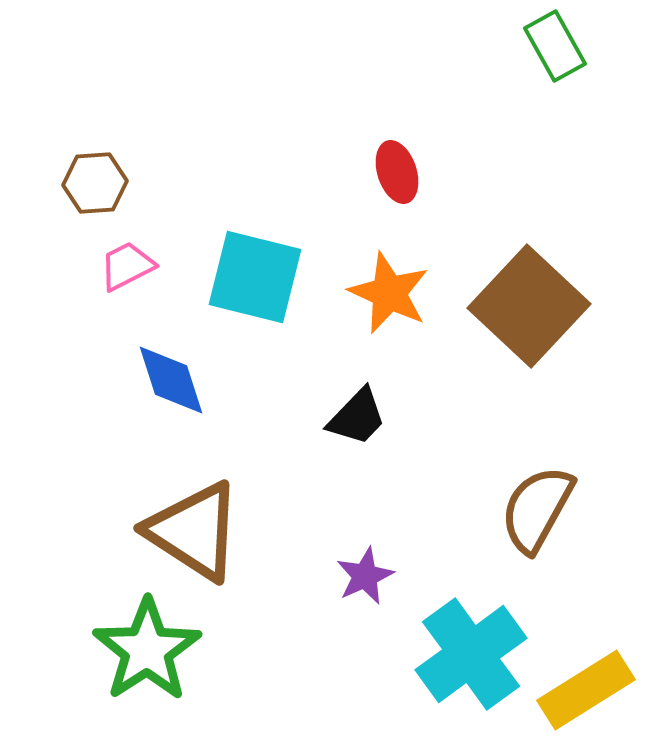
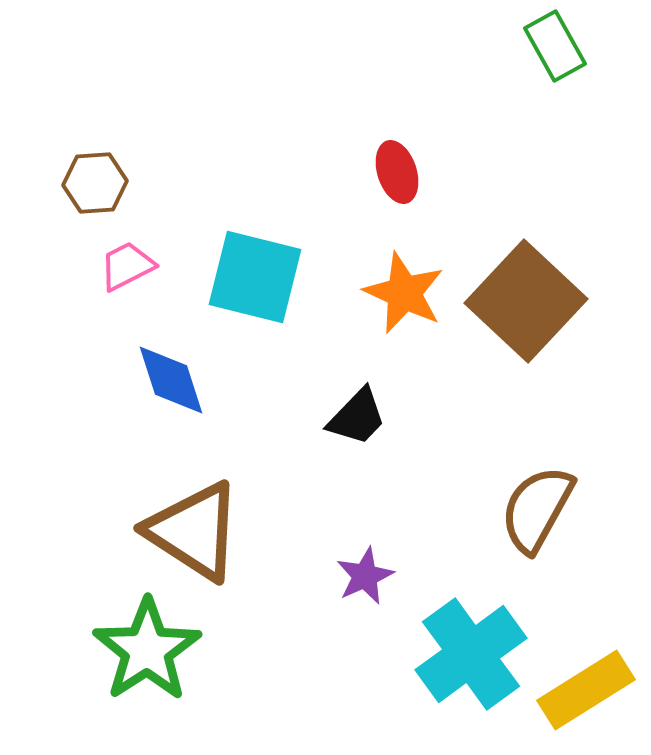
orange star: moved 15 px right
brown square: moved 3 px left, 5 px up
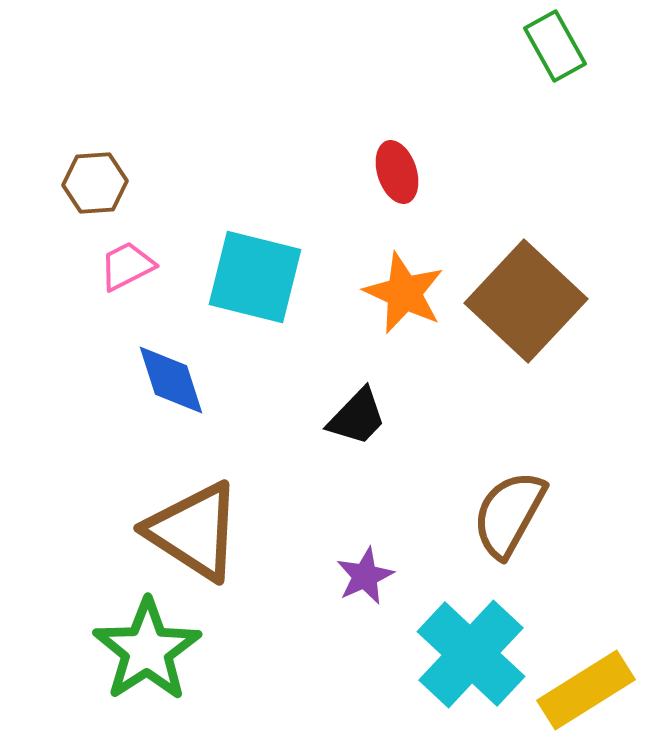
brown semicircle: moved 28 px left, 5 px down
cyan cross: rotated 11 degrees counterclockwise
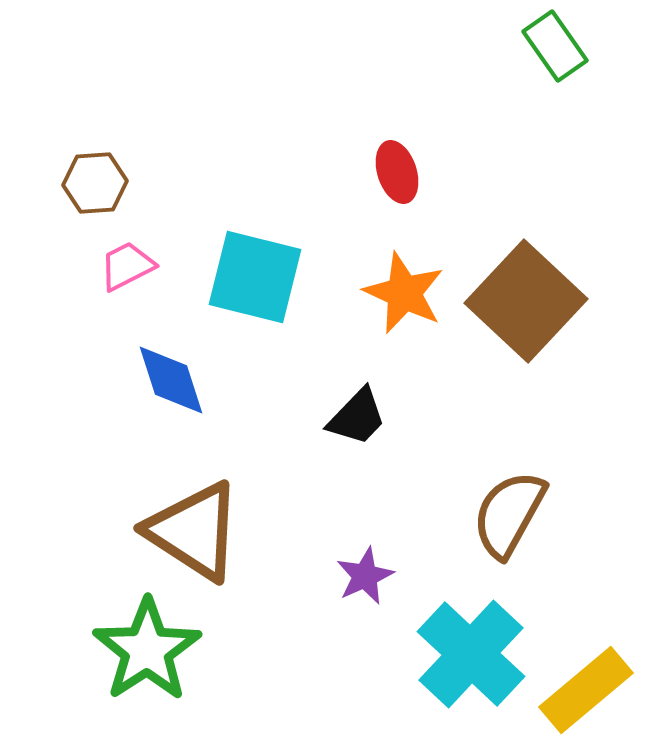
green rectangle: rotated 6 degrees counterclockwise
yellow rectangle: rotated 8 degrees counterclockwise
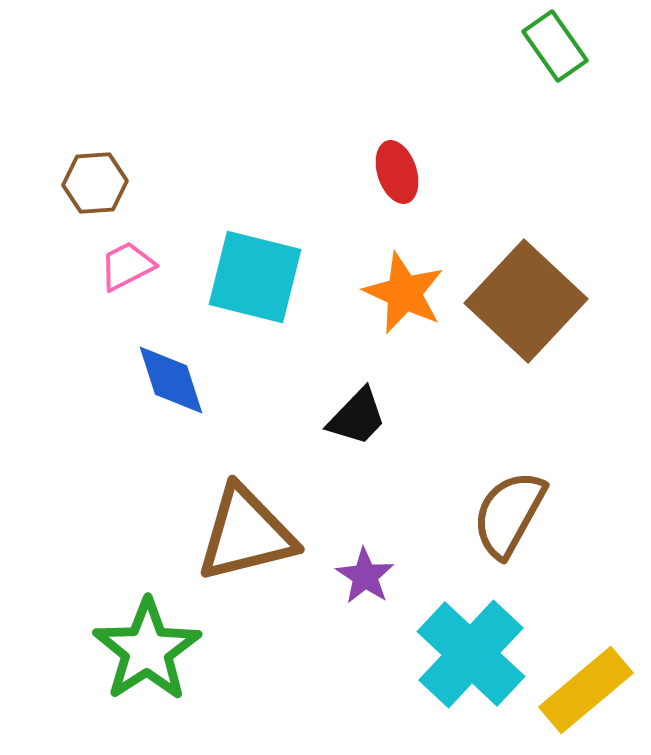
brown triangle: moved 52 px right, 3 px down; rotated 47 degrees counterclockwise
purple star: rotated 14 degrees counterclockwise
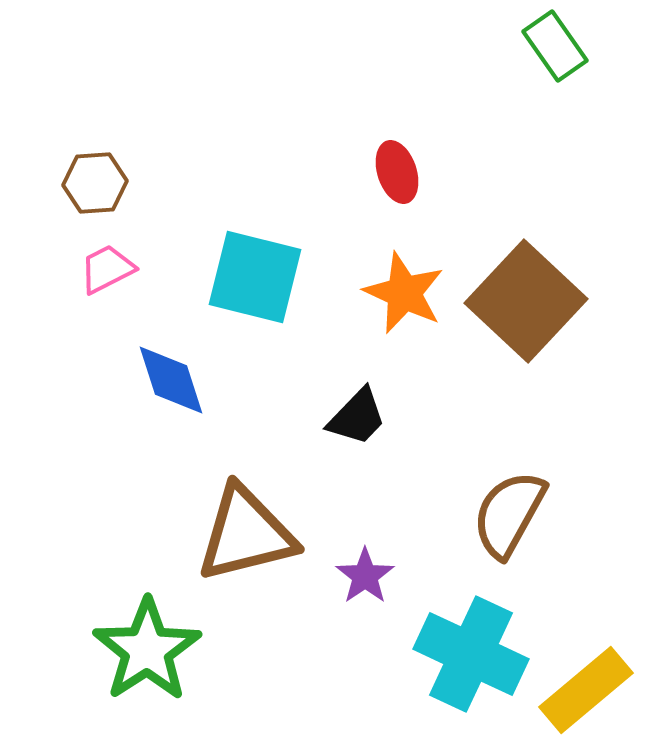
pink trapezoid: moved 20 px left, 3 px down
purple star: rotated 4 degrees clockwise
cyan cross: rotated 18 degrees counterclockwise
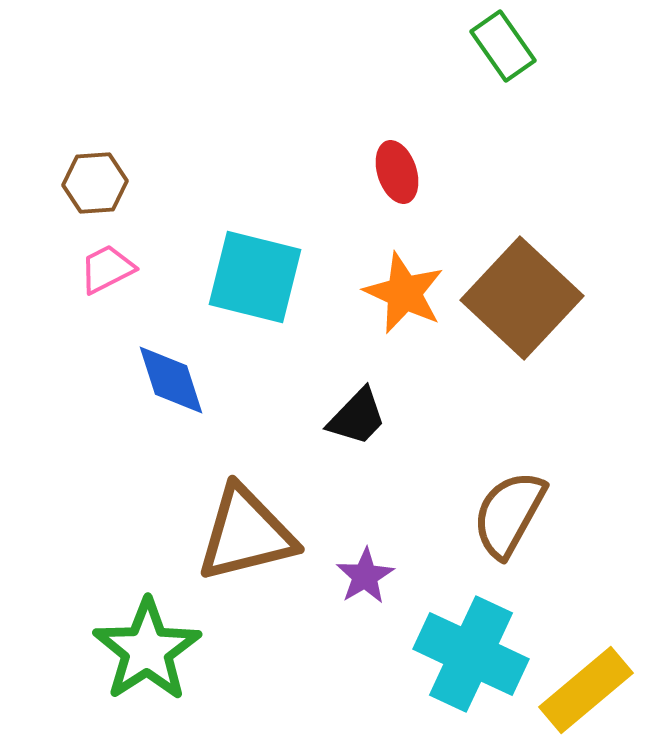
green rectangle: moved 52 px left
brown square: moved 4 px left, 3 px up
purple star: rotated 4 degrees clockwise
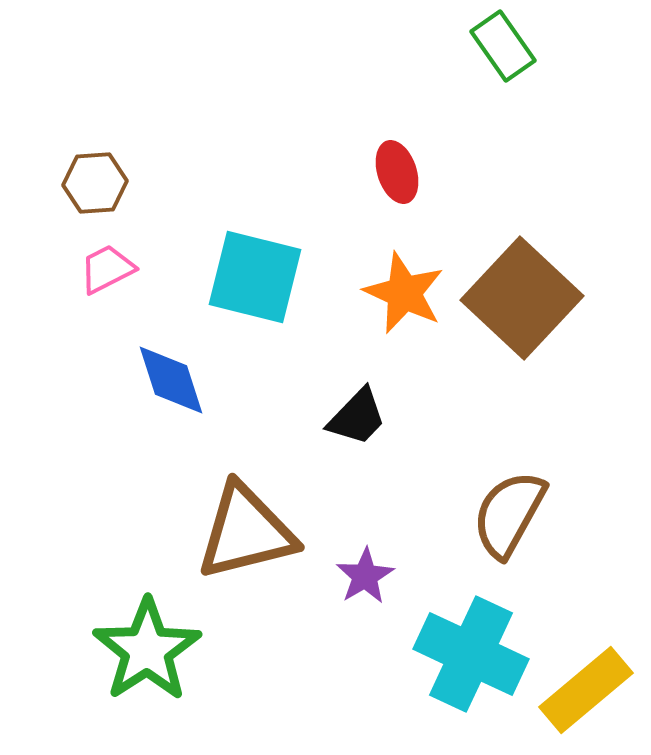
brown triangle: moved 2 px up
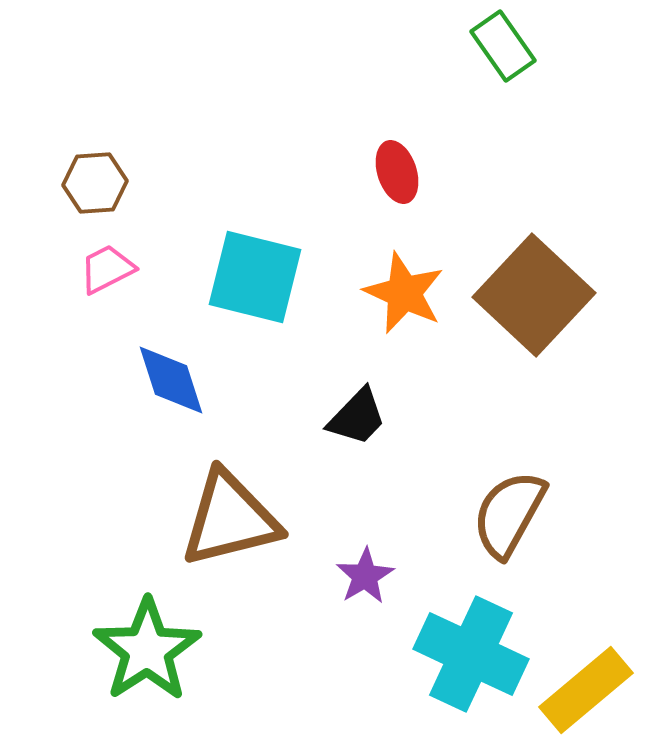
brown square: moved 12 px right, 3 px up
brown triangle: moved 16 px left, 13 px up
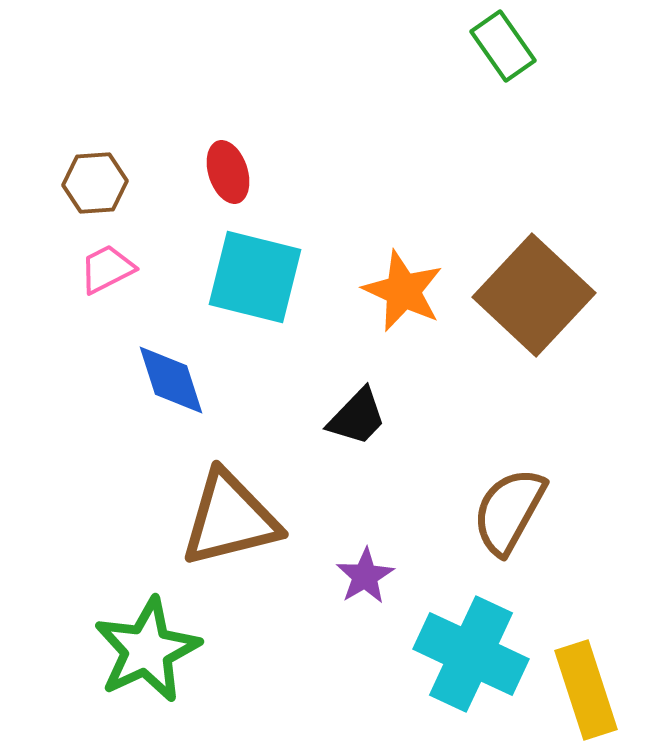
red ellipse: moved 169 px left
orange star: moved 1 px left, 2 px up
brown semicircle: moved 3 px up
green star: rotated 8 degrees clockwise
yellow rectangle: rotated 68 degrees counterclockwise
